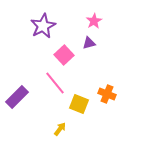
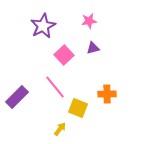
pink star: moved 5 px left; rotated 21 degrees clockwise
purple triangle: moved 4 px right, 5 px down
pink line: moved 4 px down
orange cross: rotated 24 degrees counterclockwise
yellow square: moved 1 px left, 4 px down
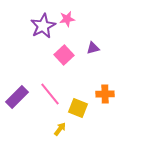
pink star: moved 22 px left, 2 px up
pink line: moved 5 px left, 7 px down
orange cross: moved 2 px left
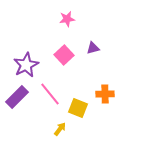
purple star: moved 17 px left, 39 px down
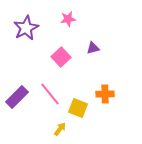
pink star: moved 1 px right
pink square: moved 3 px left, 2 px down
purple star: moved 37 px up
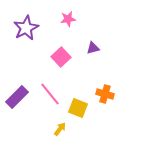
orange cross: rotated 18 degrees clockwise
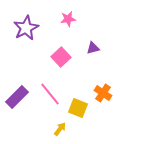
orange cross: moved 2 px left, 1 px up; rotated 18 degrees clockwise
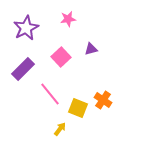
purple triangle: moved 2 px left, 1 px down
orange cross: moved 7 px down
purple rectangle: moved 6 px right, 28 px up
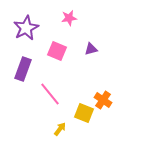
pink star: moved 1 px right, 1 px up
pink square: moved 4 px left, 6 px up; rotated 24 degrees counterclockwise
purple rectangle: rotated 25 degrees counterclockwise
yellow square: moved 6 px right, 5 px down
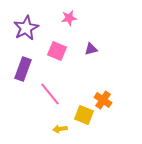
yellow square: moved 2 px down
yellow arrow: rotated 136 degrees counterclockwise
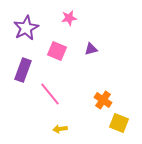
purple rectangle: moved 1 px down
yellow square: moved 35 px right, 8 px down
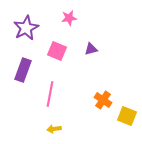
pink line: rotated 50 degrees clockwise
yellow square: moved 8 px right, 7 px up
yellow arrow: moved 6 px left
